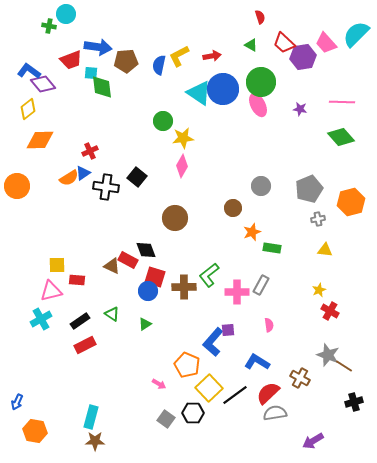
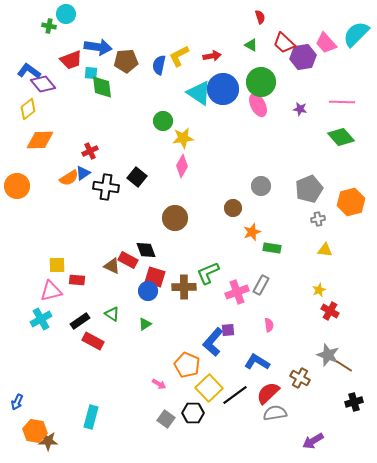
green L-shape at (209, 275): moved 1 px left, 2 px up; rotated 15 degrees clockwise
pink cross at (237, 292): rotated 20 degrees counterclockwise
red rectangle at (85, 345): moved 8 px right, 4 px up; rotated 55 degrees clockwise
brown star at (95, 441): moved 47 px left
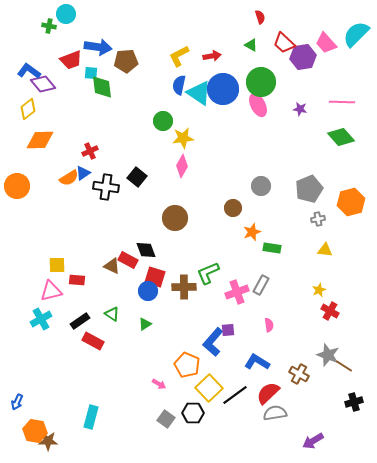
blue semicircle at (159, 65): moved 20 px right, 20 px down
brown cross at (300, 378): moved 1 px left, 4 px up
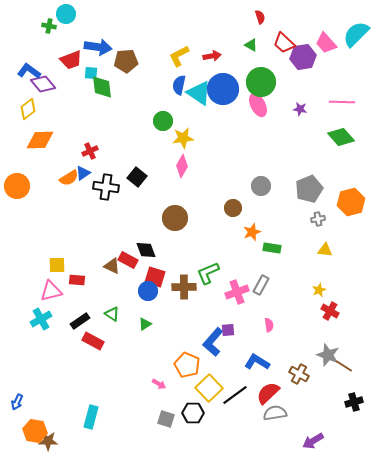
gray square at (166, 419): rotated 18 degrees counterclockwise
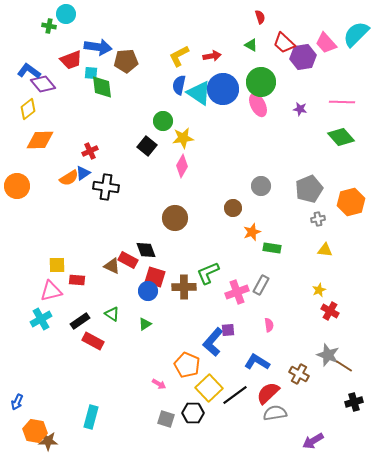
black square at (137, 177): moved 10 px right, 31 px up
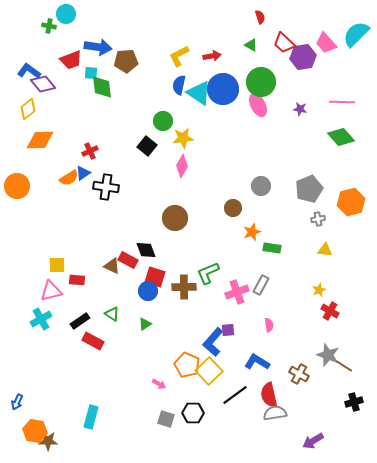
yellow square at (209, 388): moved 17 px up
red semicircle at (268, 393): moved 1 px right, 2 px down; rotated 60 degrees counterclockwise
